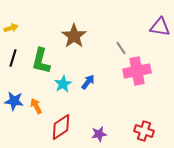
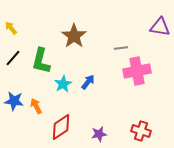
yellow arrow: rotated 112 degrees counterclockwise
gray line: rotated 64 degrees counterclockwise
black line: rotated 24 degrees clockwise
red cross: moved 3 px left
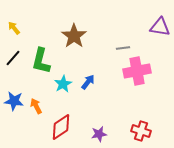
yellow arrow: moved 3 px right
gray line: moved 2 px right
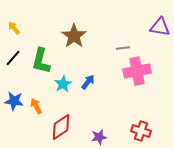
purple star: moved 3 px down
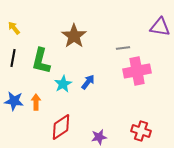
black line: rotated 30 degrees counterclockwise
orange arrow: moved 4 px up; rotated 28 degrees clockwise
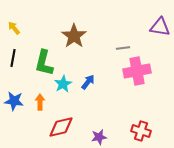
green L-shape: moved 3 px right, 2 px down
orange arrow: moved 4 px right
red diamond: rotated 20 degrees clockwise
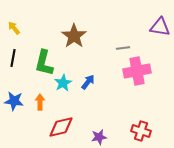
cyan star: moved 1 px up
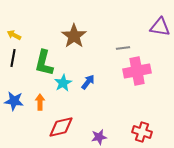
yellow arrow: moved 7 px down; rotated 24 degrees counterclockwise
red cross: moved 1 px right, 1 px down
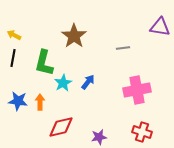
pink cross: moved 19 px down
blue star: moved 4 px right
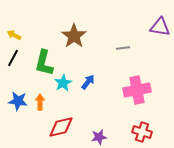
black line: rotated 18 degrees clockwise
